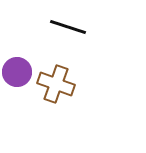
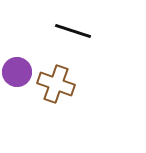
black line: moved 5 px right, 4 px down
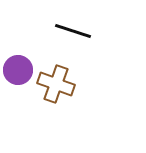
purple circle: moved 1 px right, 2 px up
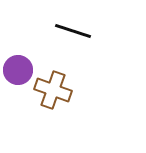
brown cross: moved 3 px left, 6 px down
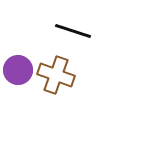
brown cross: moved 3 px right, 15 px up
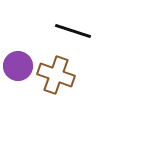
purple circle: moved 4 px up
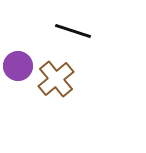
brown cross: moved 4 px down; rotated 30 degrees clockwise
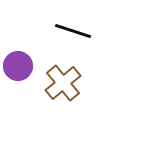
brown cross: moved 7 px right, 4 px down
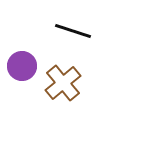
purple circle: moved 4 px right
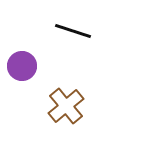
brown cross: moved 3 px right, 23 px down
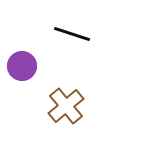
black line: moved 1 px left, 3 px down
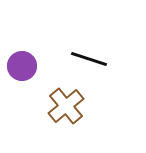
black line: moved 17 px right, 25 px down
